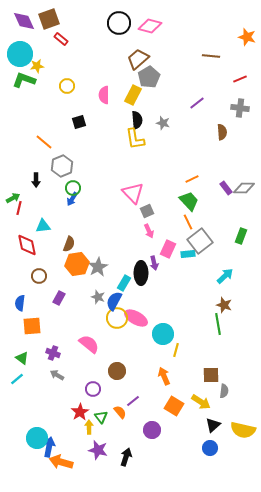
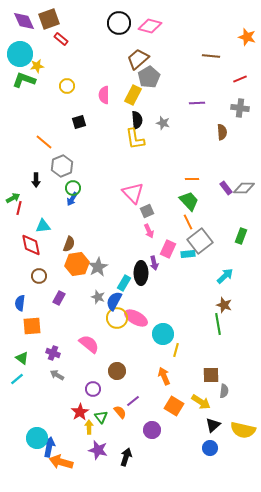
purple line at (197, 103): rotated 35 degrees clockwise
orange line at (192, 179): rotated 24 degrees clockwise
red diamond at (27, 245): moved 4 px right
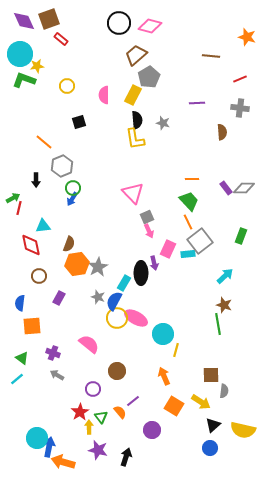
brown trapezoid at (138, 59): moved 2 px left, 4 px up
gray square at (147, 211): moved 6 px down
orange arrow at (61, 462): moved 2 px right
